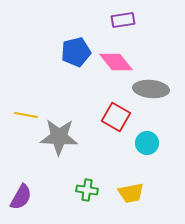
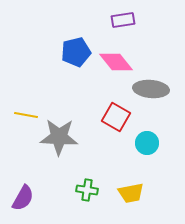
purple semicircle: moved 2 px right, 1 px down
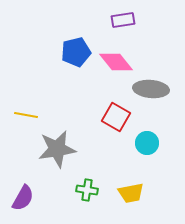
gray star: moved 2 px left, 12 px down; rotated 12 degrees counterclockwise
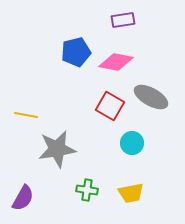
pink diamond: rotated 40 degrees counterclockwise
gray ellipse: moved 8 px down; rotated 24 degrees clockwise
red square: moved 6 px left, 11 px up
cyan circle: moved 15 px left
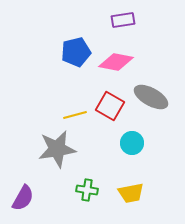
yellow line: moved 49 px right; rotated 25 degrees counterclockwise
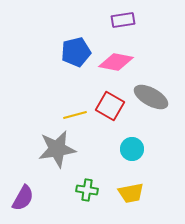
cyan circle: moved 6 px down
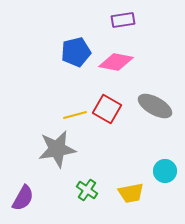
gray ellipse: moved 4 px right, 9 px down
red square: moved 3 px left, 3 px down
cyan circle: moved 33 px right, 22 px down
green cross: rotated 25 degrees clockwise
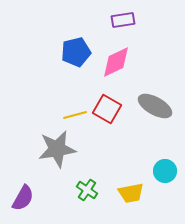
pink diamond: rotated 36 degrees counterclockwise
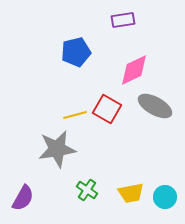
pink diamond: moved 18 px right, 8 px down
cyan circle: moved 26 px down
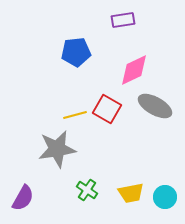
blue pentagon: rotated 8 degrees clockwise
